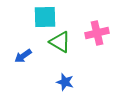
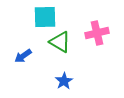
blue star: moved 1 px left, 1 px up; rotated 24 degrees clockwise
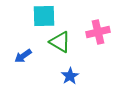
cyan square: moved 1 px left, 1 px up
pink cross: moved 1 px right, 1 px up
blue star: moved 6 px right, 5 px up
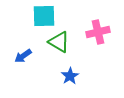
green triangle: moved 1 px left
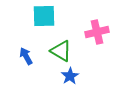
pink cross: moved 1 px left
green triangle: moved 2 px right, 9 px down
blue arrow: moved 3 px right; rotated 96 degrees clockwise
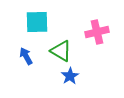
cyan square: moved 7 px left, 6 px down
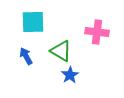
cyan square: moved 4 px left
pink cross: rotated 20 degrees clockwise
blue star: moved 1 px up
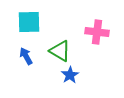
cyan square: moved 4 px left
green triangle: moved 1 px left
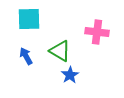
cyan square: moved 3 px up
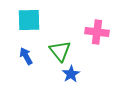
cyan square: moved 1 px down
green triangle: rotated 20 degrees clockwise
blue star: moved 1 px right, 1 px up
